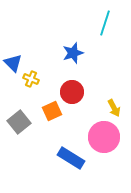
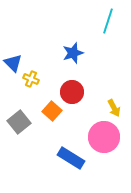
cyan line: moved 3 px right, 2 px up
orange square: rotated 24 degrees counterclockwise
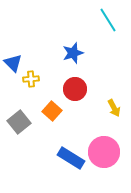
cyan line: moved 1 px up; rotated 50 degrees counterclockwise
yellow cross: rotated 28 degrees counterclockwise
red circle: moved 3 px right, 3 px up
pink circle: moved 15 px down
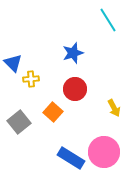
orange square: moved 1 px right, 1 px down
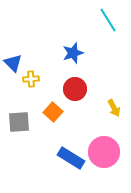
gray square: rotated 35 degrees clockwise
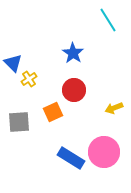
blue star: rotated 20 degrees counterclockwise
yellow cross: moved 2 px left; rotated 28 degrees counterclockwise
red circle: moved 1 px left, 1 px down
yellow arrow: rotated 96 degrees clockwise
orange square: rotated 24 degrees clockwise
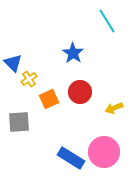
cyan line: moved 1 px left, 1 px down
red circle: moved 6 px right, 2 px down
orange square: moved 4 px left, 13 px up
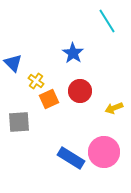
yellow cross: moved 7 px right, 2 px down; rotated 21 degrees counterclockwise
red circle: moved 1 px up
